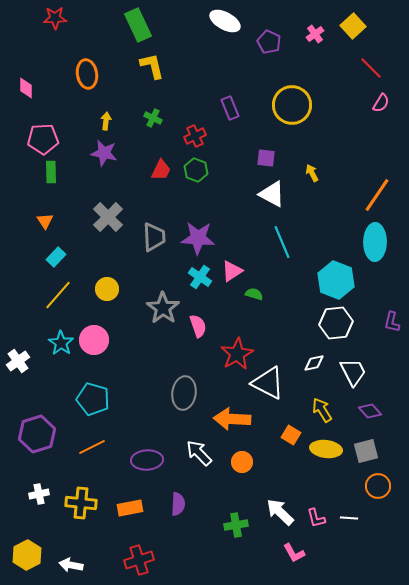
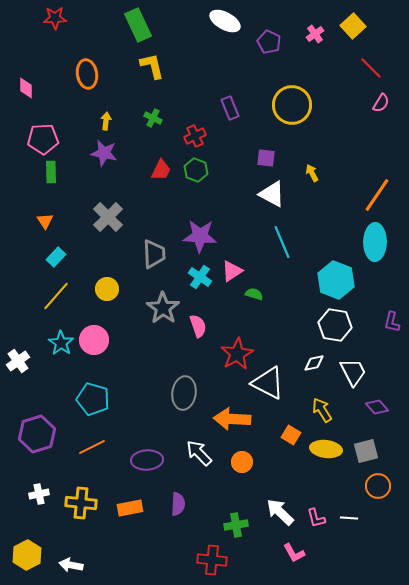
gray trapezoid at (154, 237): moved 17 px down
purple star at (198, 238): moved 2 px right, 2 px up
yellow line at (58, 295): moved 2 px left, 1 px down
white hexagon at (336, 323): moved 1 px left, 2 px down; rotated 16 degrees clockwise
purple diamond at (370, 411): moved 7 px right, 4 px up
red cross at (139, 560): moved 73 px right; rotated 24 degrees clockwise
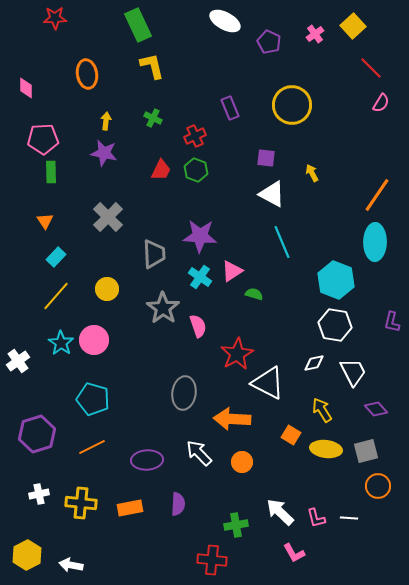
purple diamond at (377, 407): moved 1 px left, 2 px down
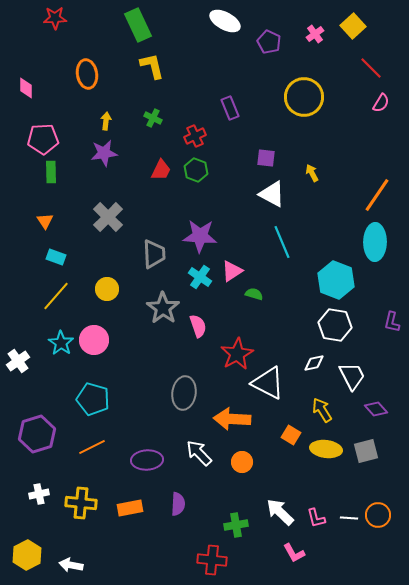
yellow circle at (292, 105): moved 12 px right, 8 px up
purple star at (104, 153): rotated 20 degrees counterclockwise
cyan rectangle at (56, 257): rotated 66 degrees clockwise
white trapezoid at (353, 372): moved 1 px left, 4 px down
orange circle at (378, 486): moved 29 px down
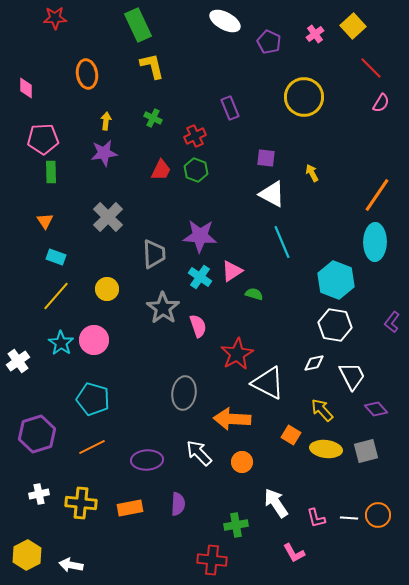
purple L-shape at (392, 322): rotated 25 degrees clockwise
yellow arrow at (322, 410): rotated 10 degrees counterclockwise
white arrow at (280, 512): moved 4 px left, 9 px up; rotated 12 degrees clockwise
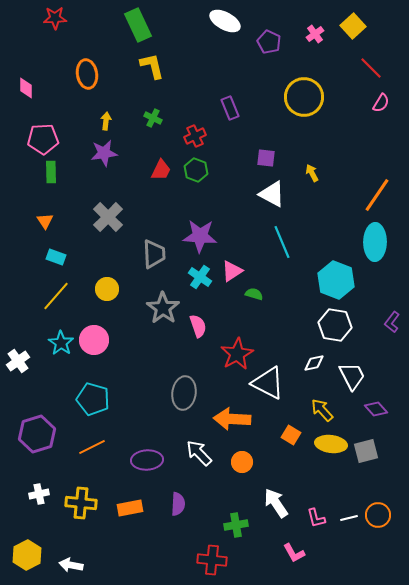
yellow ellipse at (326, 449): moved 5 px right, 5 px up
white line at (349, 518): rotated 18 degrees counterclockwise
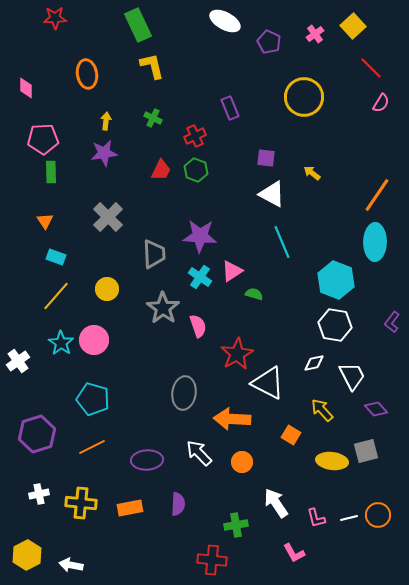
yellow arrow at (312, 173): rotated 24 degrees counterclockwise
yellow ellipse at (331, 444): moved 1 px right, 17 px down
